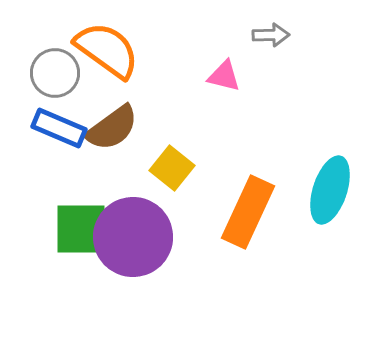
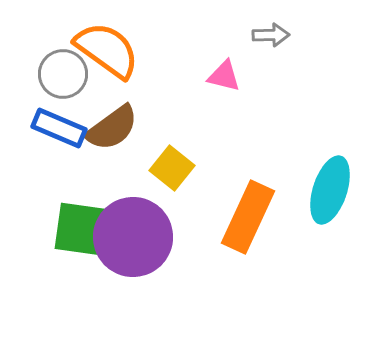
gray circle: moved 8 px right, 1 px down
orange rectangle: moved 5 px down
green square: rotated 8 degrees clockwise
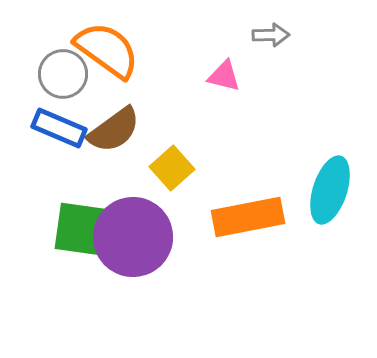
brown semicircle: moved 2 px right, 2 px down
yellow square: rotated 9 degrees clockwise
orange rectangle: rotated 54 degrees clockwise
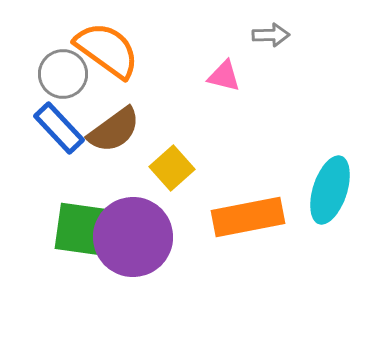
blue rectangle: rotated 24 degrees clockwise
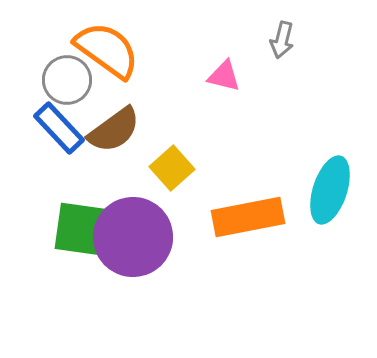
gray arrow: moved 11 px right, 5 px down; rotated 105 degrees clockwise
gray circle: moved 4 px right, 6 px down
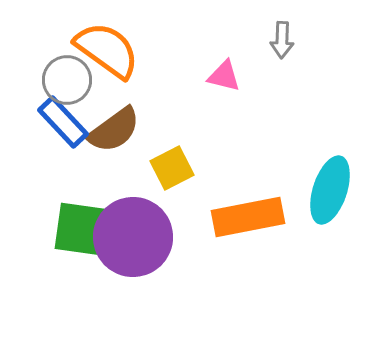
gray arrow: rotated 12 degrees counterclockwise
blue rectangle: moved 4 px right, 6 px up
yellow square: rotated 15 degrees clockwise
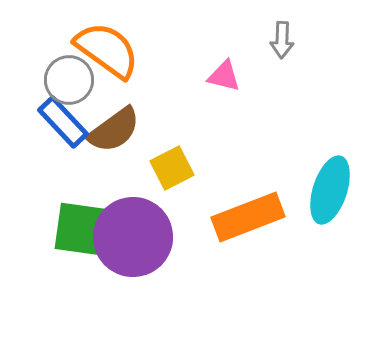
gray circle: moved 2 px right
orange rectangle: rotated 10 degrees counterclockwise
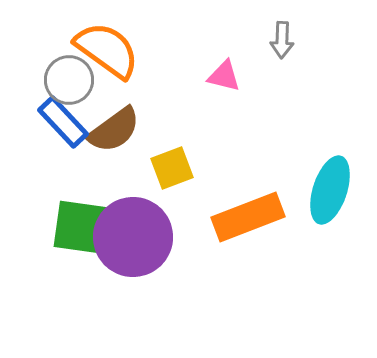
yellow square: rotated 6 degrees clockwise
green square: moved 1 px left, 2 px up
